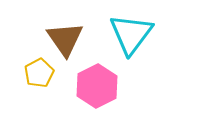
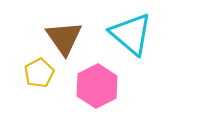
cyan triangle: rotated 27 degrees counterclockwise
brown triangle: moved 1 px left, 1 px up
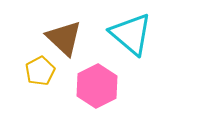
brown triangle: rotated 12 degrees counterclockwise
yellow pentagon: moved 1 px right, 2 px up
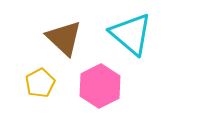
yellow pentagon: moved 12 px down
pink hexagon: moved 3 px right
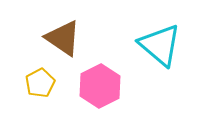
cyan triangle: moved 29 px right, 11 px down
brown triangle: moved 1 px left; rotated 9 degrees counterclockwise
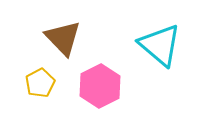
brown triangle: rotated 12 degrees clockwise
